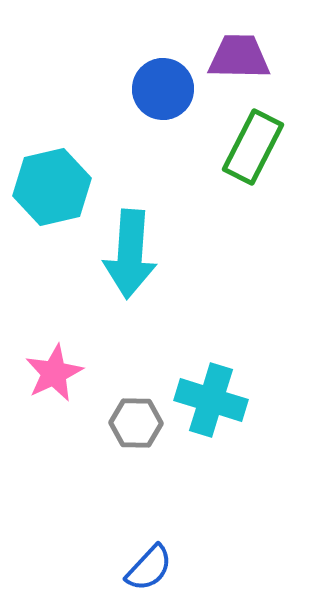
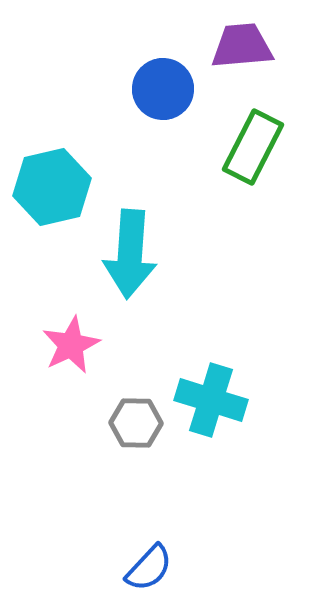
purple trapezoid: moved 3 px right, 11 px up; rotated 6 degrees counterclockwise
pink star: moved 17 px right, 28 px up
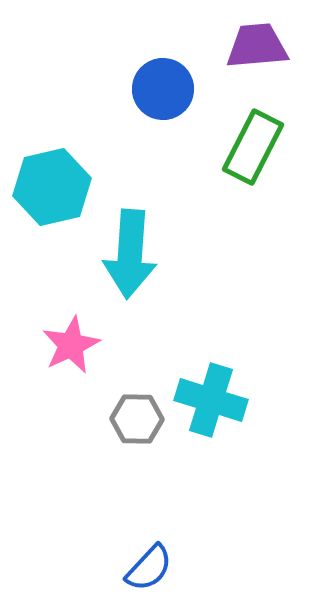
purple trapezoid: moved 15 px right
gray hexagon: moved 1 px right, 4 px up
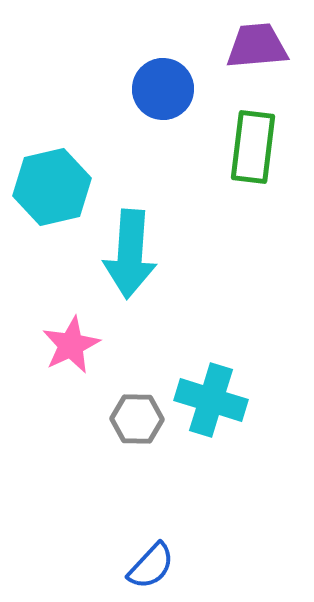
green rectangle: rotated 20 degrees counterclockwise
blue semicircle: moved 2 px right, 2 px up
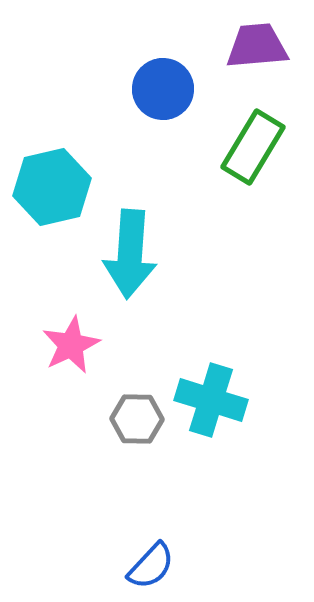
green rectangle: rotated 24 degrees clockwise
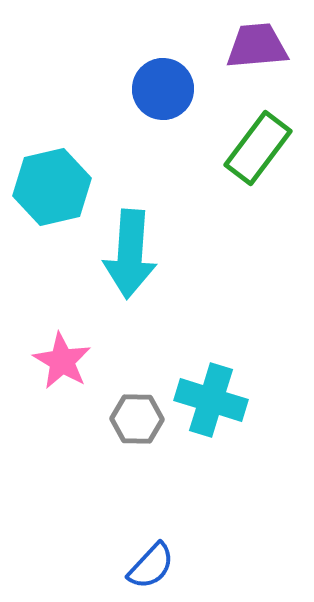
green rectangle: moved 5 px right, 1 px down; rotated 6 degrees clockwise
pink star: moved 9 px left, 16 px down; rotated 16 degrees counterclockwise
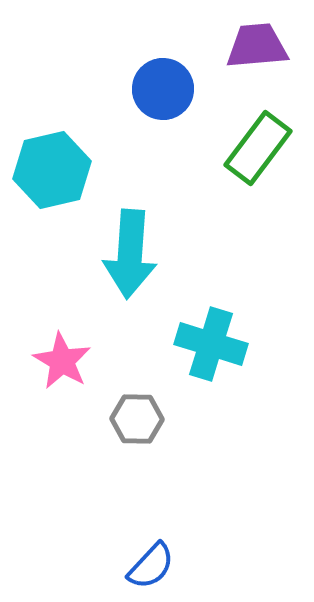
cyan hexagon: moved 17 px up
cyan cross: moved 56 px up
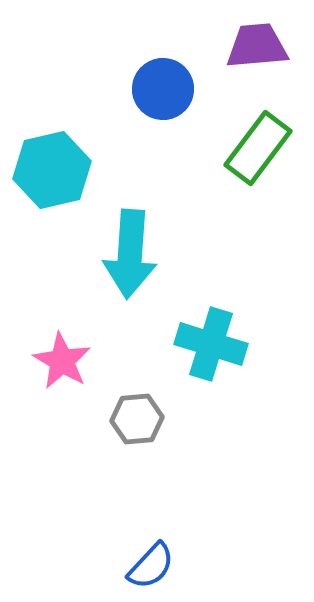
gray hexagon: rotated 6 degrees counterclockwise
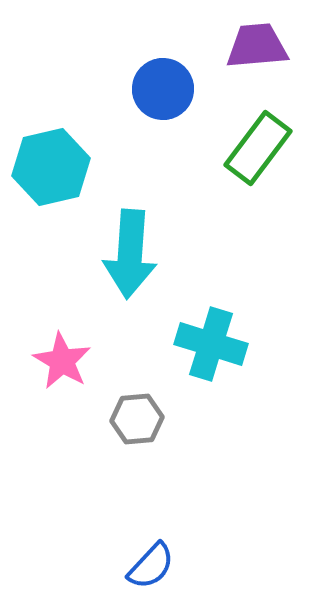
cyan hexagon: moved 1 px left, 3 px up
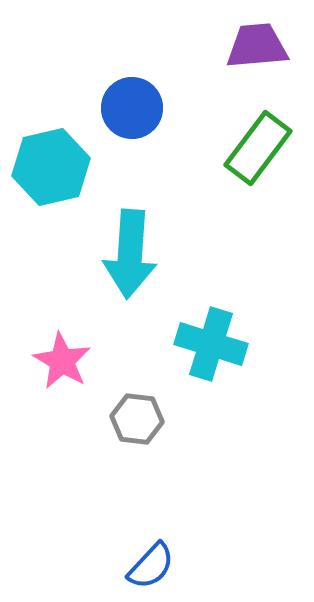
blue circle: moved 31 px left, 19 px down
gray hexagon: rotated 12 degrees clockwise
